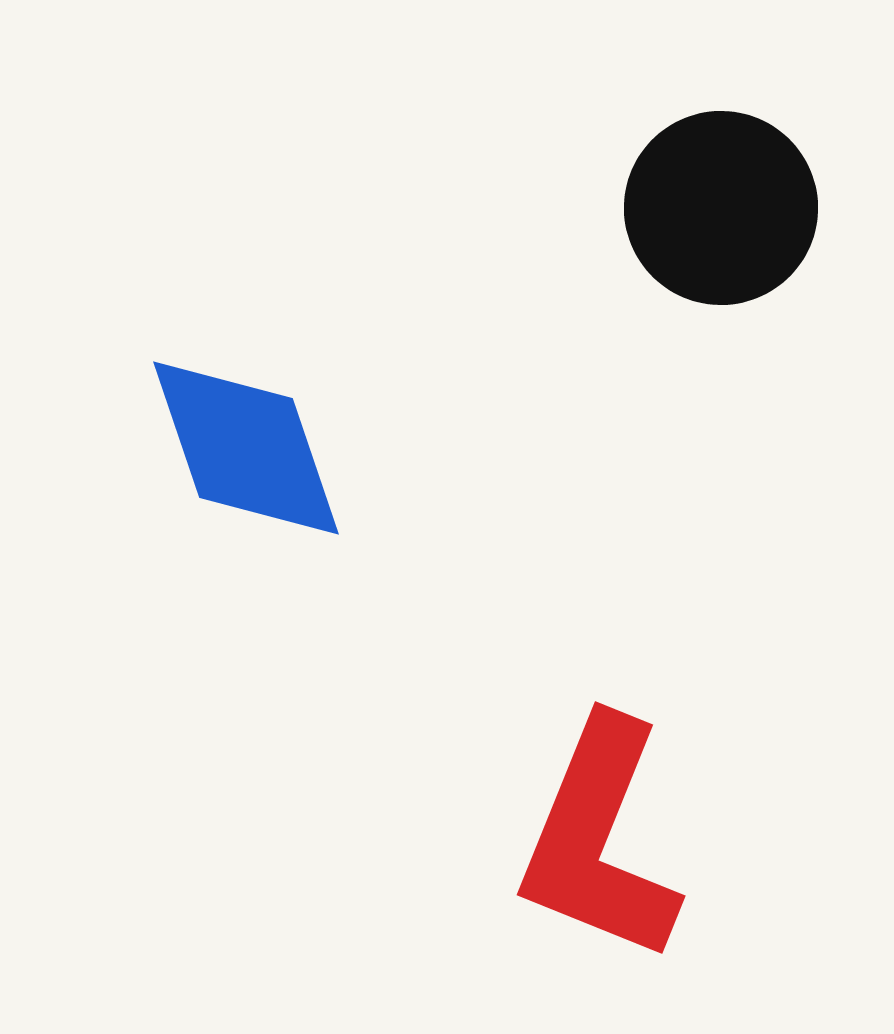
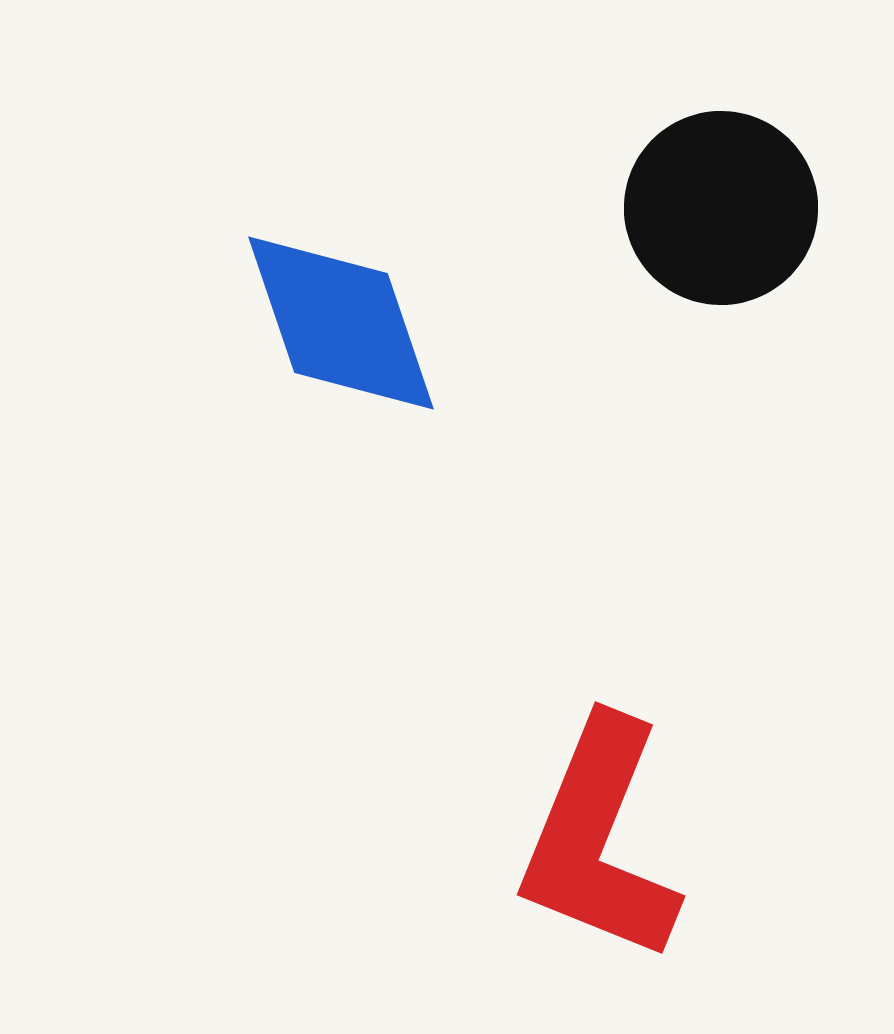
blue diamond: moved 95 px right, 125 px up
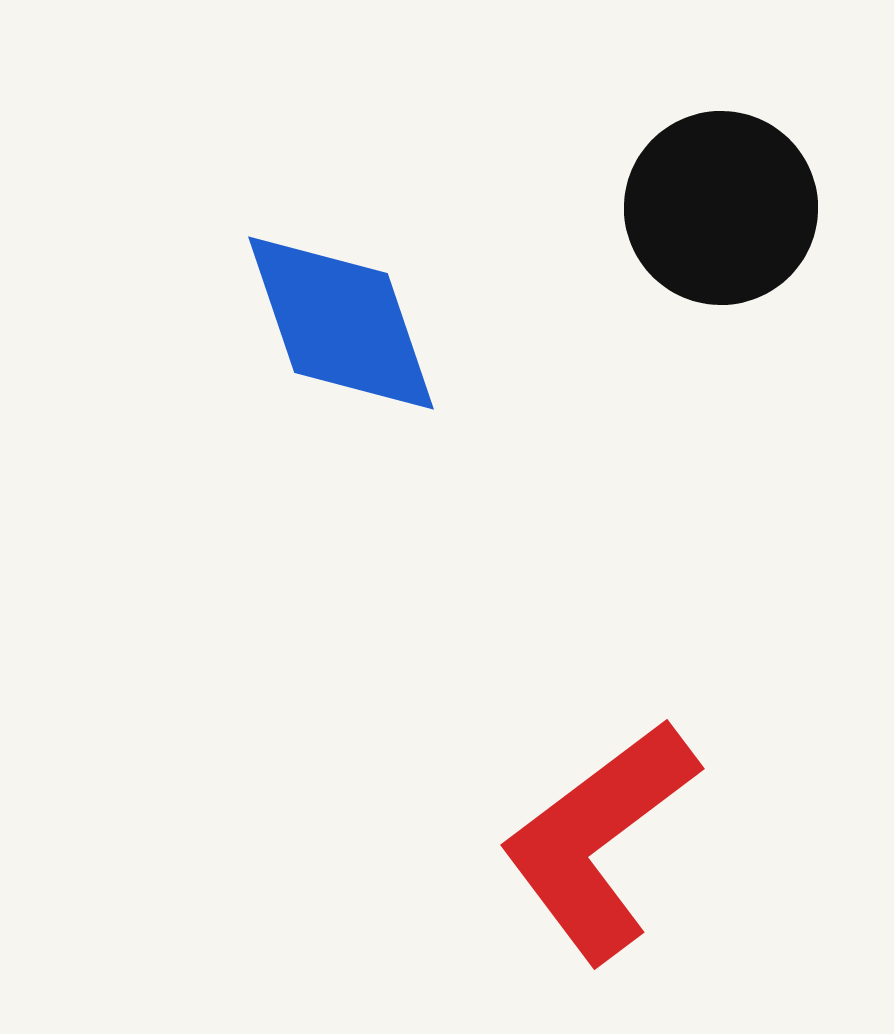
red L-shape: rotated 31 degrees clockwise
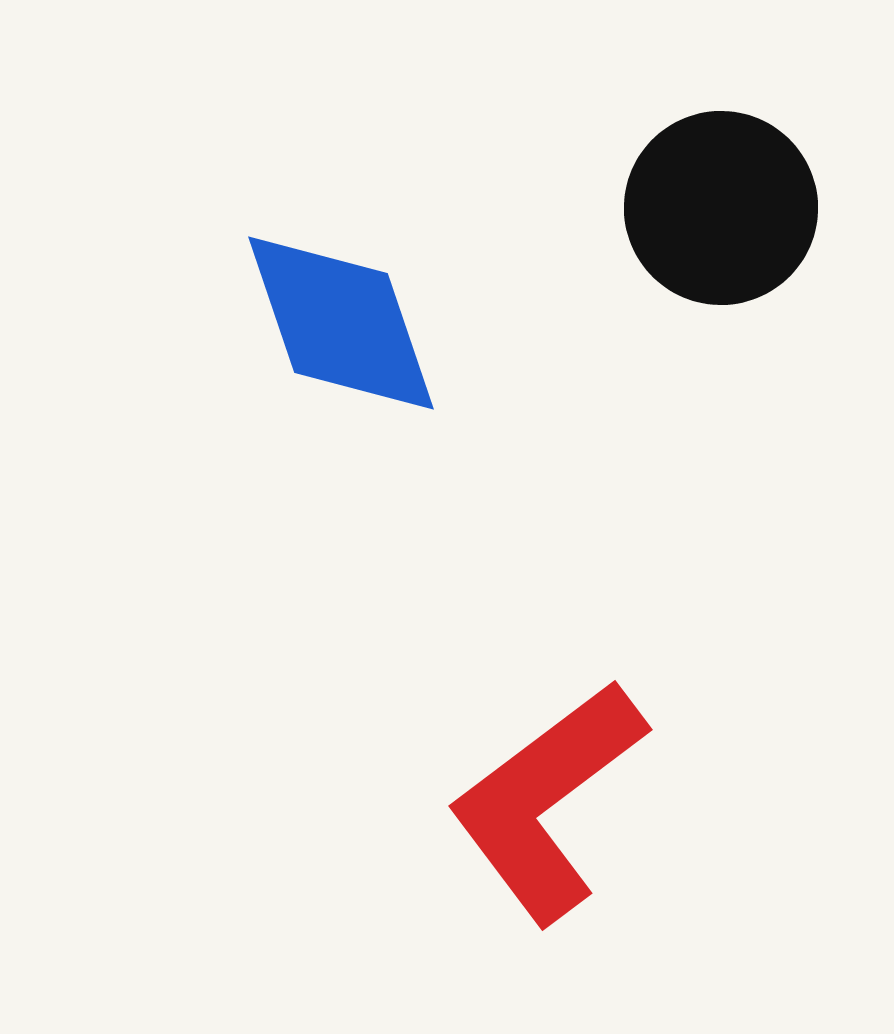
red L-shape: moved 52 px left, 39 px up
